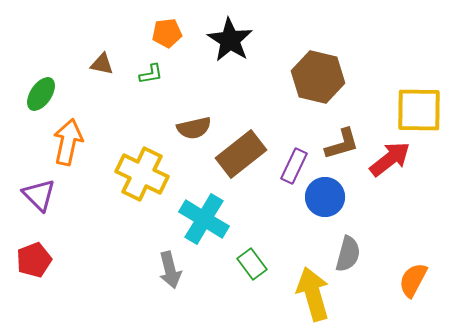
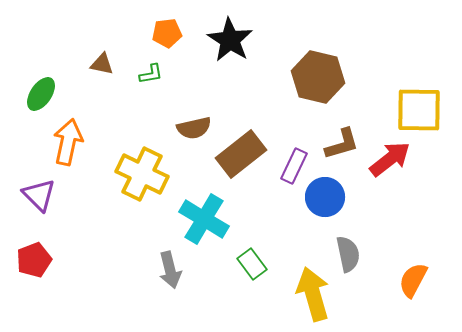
gray semicircle: rotated 27 degrees counterclockwise
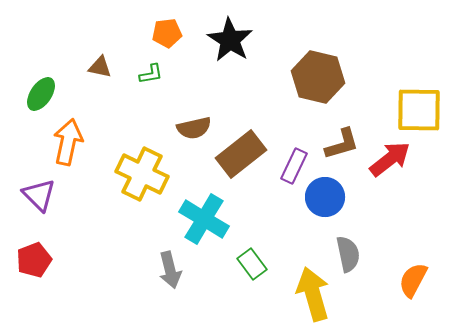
brown triangle: moved 2 px left, 3 px down
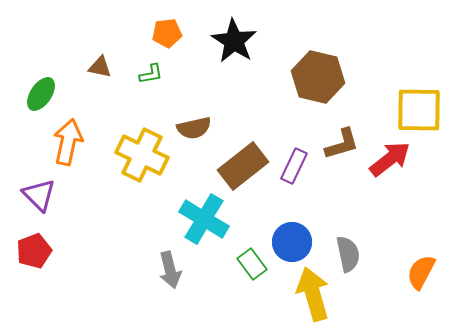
black star: moved 4 px right, 1 px down
brown rectangle: moved 2 px right, 12 px down
yellow cross: moved 19 px up
blue circle: moved 33 px left, 45 px down
red pentagon: moved 9 px up
orange semicircle: moved 8 px right, 8 px up
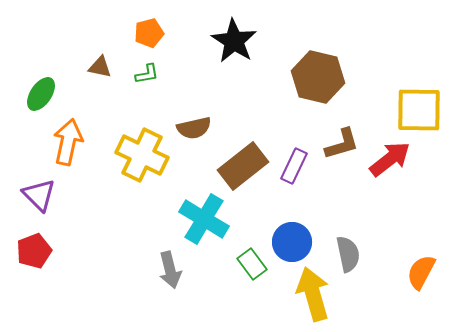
orange pentagon: moved 18 px left; rotated 8 degrees counterclockwise
green L-shape: moved 4 px left
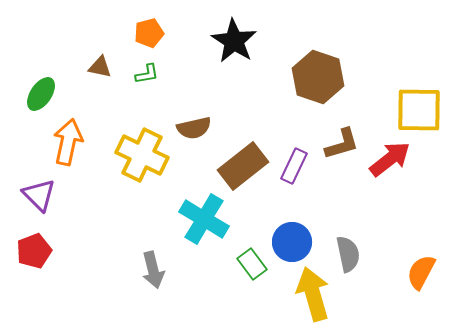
brown hexagon: rotated 6 degrees clockwise
gray arrow: moved 17 px left
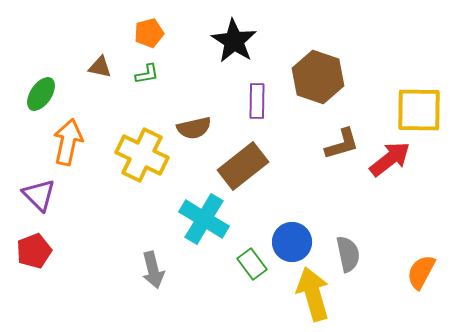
purple rectangle: moved 37 px left, 65 px up; rotated 24 degrees counterclockwise
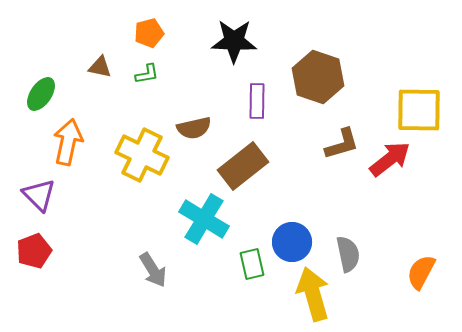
black star: rotated 30 degrees counterclockwise
green rectangle: rotated 24 degrees clockwise
gray arrow: rotated 18 degrees counterclockwise
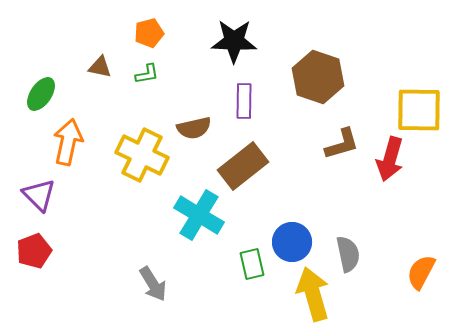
purple rectangle: moved 13 px left
red arrow: rotated 144 degrees clockwise
cyan cross: moved 5 px left, 4 px up
gray arrow: moved 14 px down
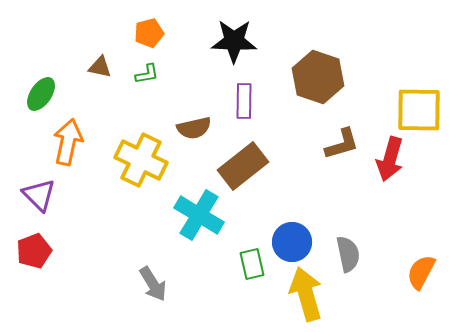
yellow cross: moved 1 px left, 5 px down
yellow arrow: moved 7 px left
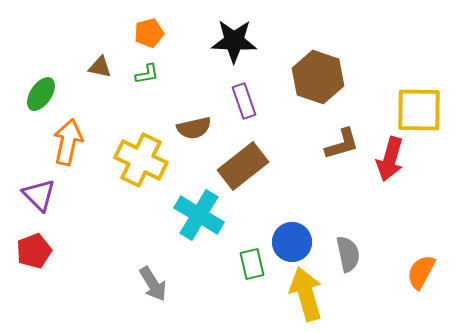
purple rectangle: rotated 20 degrees counterclockwise
